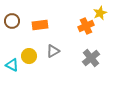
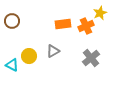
orange rectangle: moved 23 px right, 1 px up
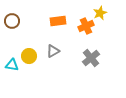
orange rectangle: moved 5 px left, 3 px up
cyan triangle: rotated 16 degrees counterclockwise
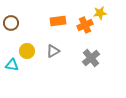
yellow star: rotated 16 degrees clockwise
brown circle: moved 1 px left, 2 px down
orange cross: moved 1 px left, 1 px up
yellow circle: moved 2 px left, 5 px up
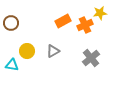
orange rectangle: moved 5 px right; rotated 21 degrees counterclockwise
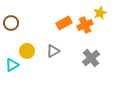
yellow star: rotated 16 degrees counterclockwise
orange rectangle: moved 1 px right, 2 px down
cyan triangle: rotated 40 degrees counterclockwise
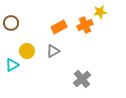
yellow star: moved 1 px up; rotated 16 degrees clockwise
orange rectangle: moved 5 px left, 4 px down
gray cross: moved 9 px left, 21 px down
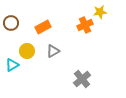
orange rectangle: moved 16 px left
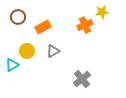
yellow star: moved 2 px right
brown circle: moved 7 px right, 6 px up
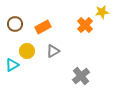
brown circle: moved 3 px left, 7 px down
orange cross: rotated 21 degrees counterclockwise
gray cross: moved 1 px left, 3 px up
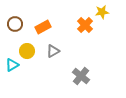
gray cross: rotated 12 degrees counterclockwise
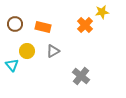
orange rectangle: rotated 42 degrees clockwise
cyan triangle: rotated 40 degrees counterclockwise
